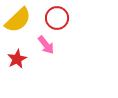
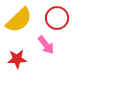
yellow semicircle: moved 1 px right
red star: rotated 24 degrees clockwise
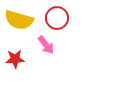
yellow semicircle: rotated 60 degrees clockwise
red star: moved 2 px left
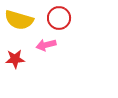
red circle: moved 2 px right
pink arrow: rotated 114 degrees clockwise
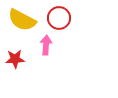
yellow semicircle: moved 3 px right; rotated 12 degrees clockwise
pink arrow: rotated 108 degrees clockwise
